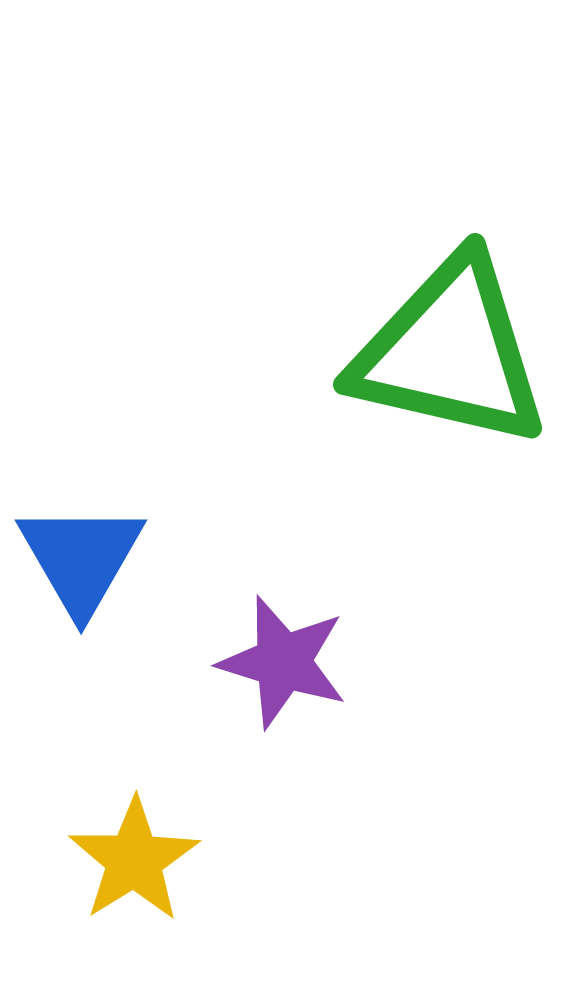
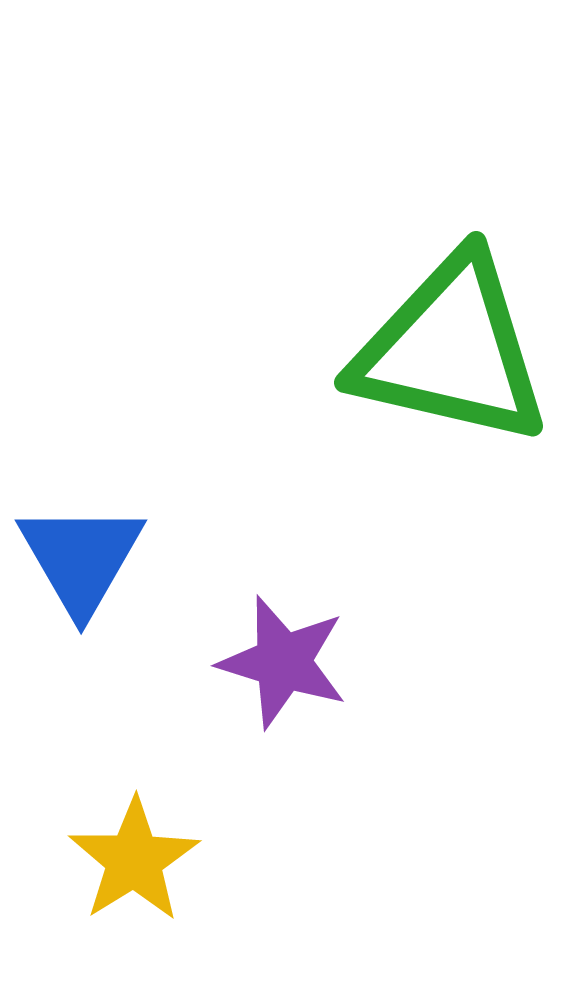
green triangle: moved 1 px right, 2 px up
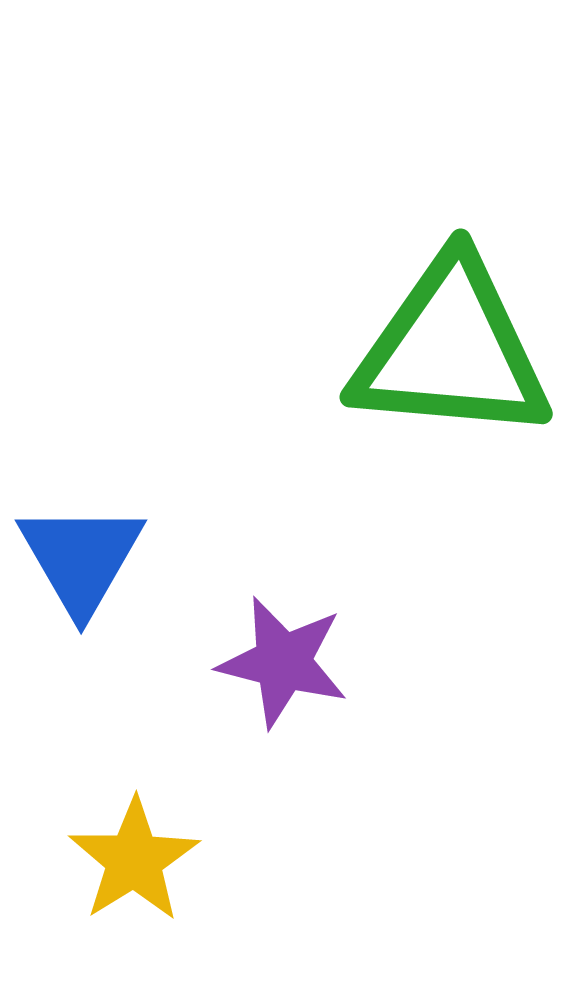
green triangle: rotated 8 degrees counterclockwise
purple star: rotated 3 degrees counterclockwise
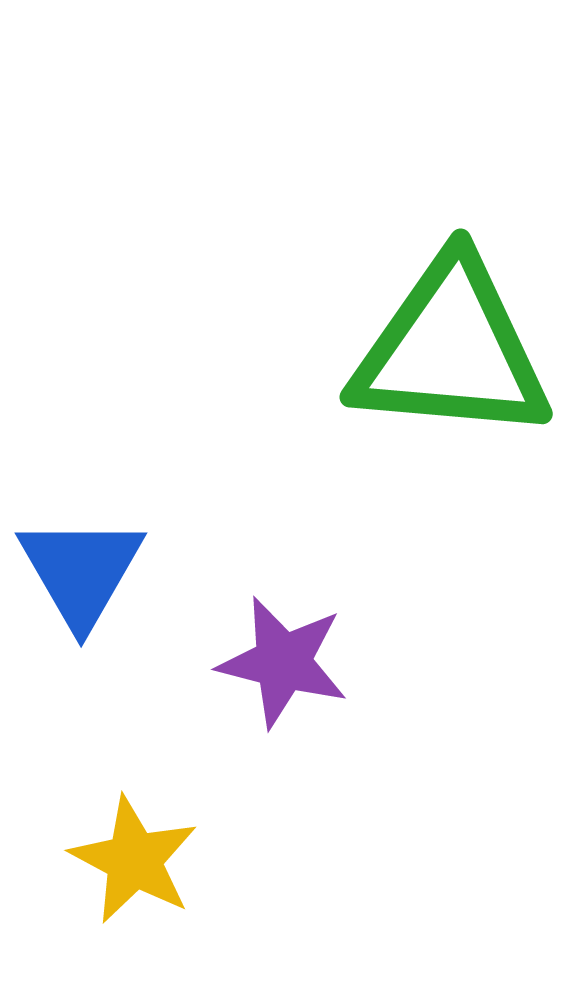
blue triangle: moved 13 px down
yellow star: rotated 12 degrees counterclockwise
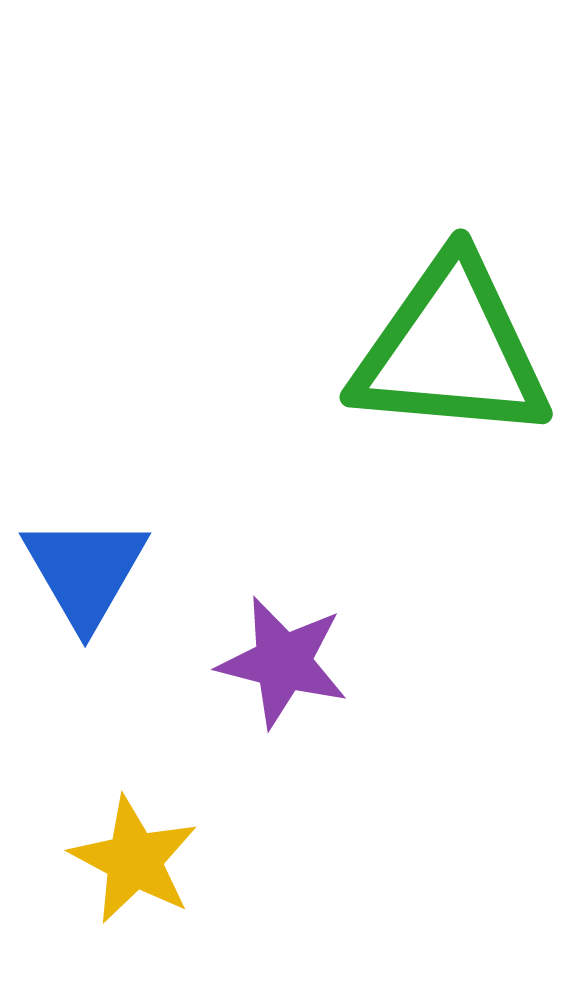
blue triangle: moved 4 px right
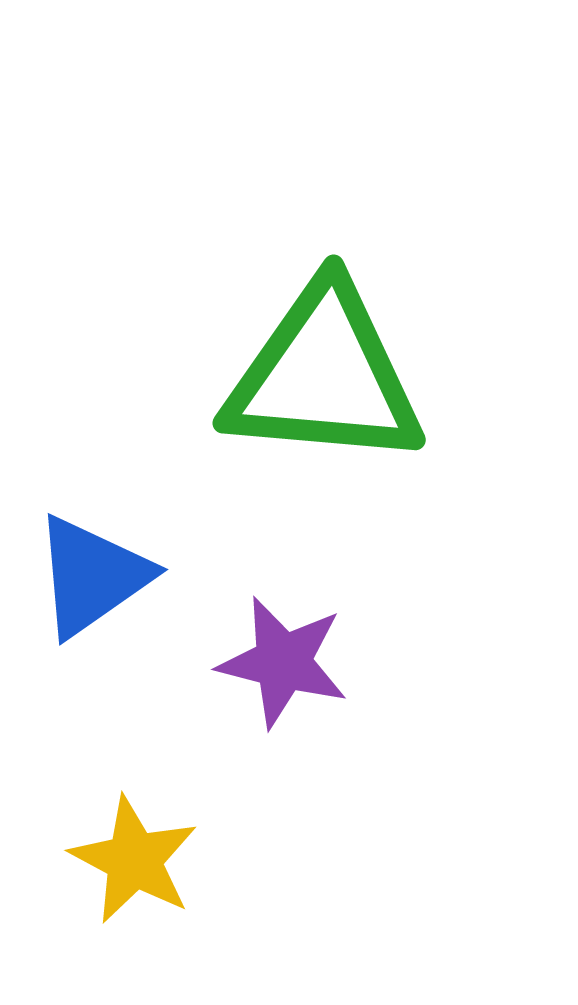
green triangle: moved 127 px left, 26 px down
blue triangle: moved 7 px right, 5 px down; rotated 25 degrees clockwise
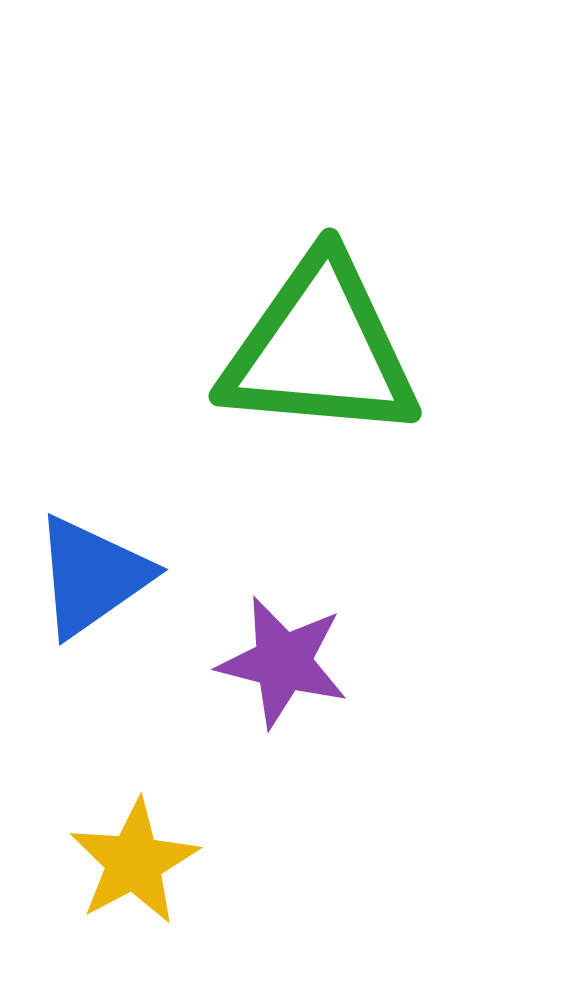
green triangle: moved 4 px left, 27 px up
yellow star: moved 2 px down; rotated 16 degrees clockwise
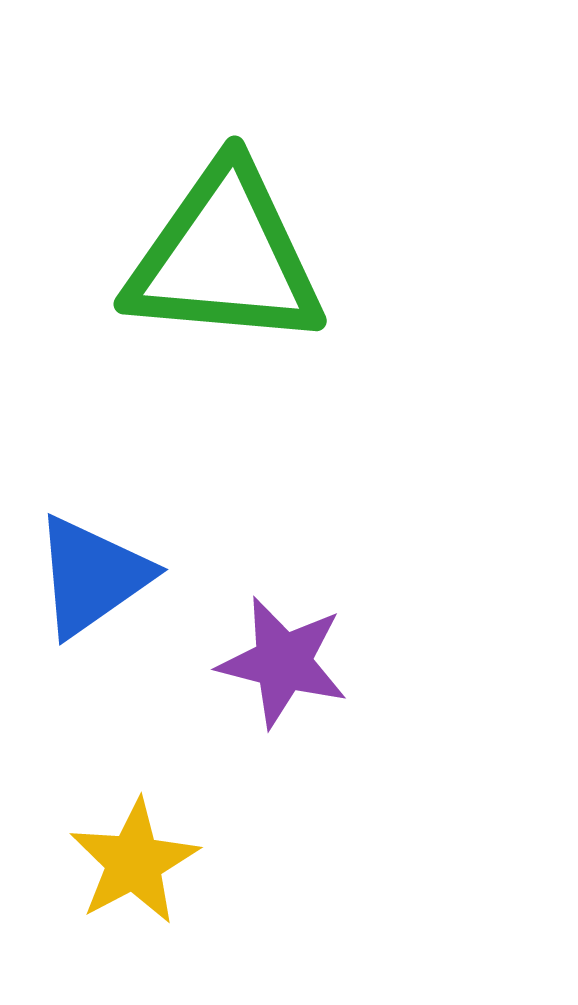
green triangle: moved 95 px left, 92 px up
